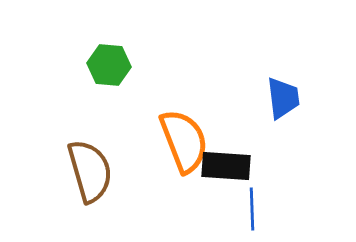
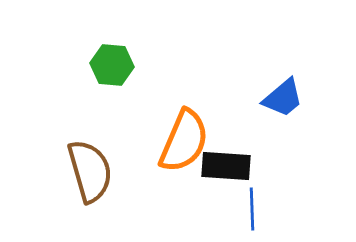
green hexagon: moved 3 px right
blue trapezoid: rotated 57 degrees clockwise
orange semicircle: rotated 44 degrees clockwise
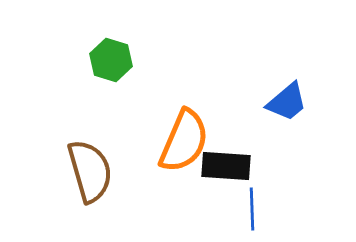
green hexagon: moved 1 px left, 5 px up; rotated 12 degrees clockwise
blue trapezoid: moved 4 px right, 4 px down
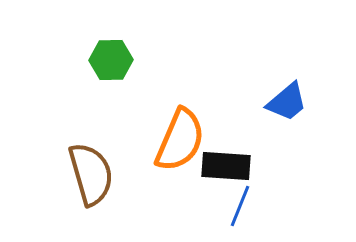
green hexagon: rotated 18 degrees counterclockwise
orange semicircle: moved 4 px left, 1 px up
brown semicircle: moved 1 px right, 3 px down
blue line: moved 12 px left, 3 px up; rotated 24 degrees clockwise
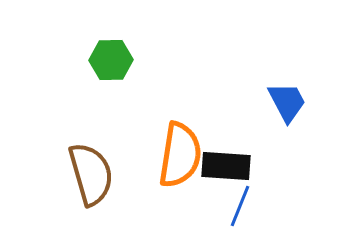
blue trapezoid: rotated 78 degrees counterclockwise
orange semicircle: moved 15 px down; rotated 14 degrees counterclockwise
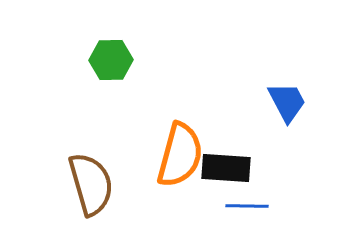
orange semicircle: rotated 6 degrees clockwise
black rectangle: moved 2 px down
brown semicircle: moved 10 px down
blue line: moved 7 px right; rotated 69 degrees clockwise
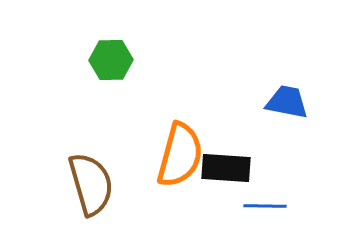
blue trapezoid: rotated 51 degrees counterclockwise
blue line: moved 18 px right
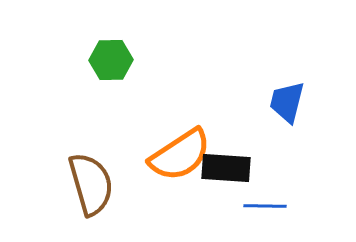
blue trapezoid: rotated 87 degrees counterclockwise
orange semicircle: rotated 42 degrees clockwise
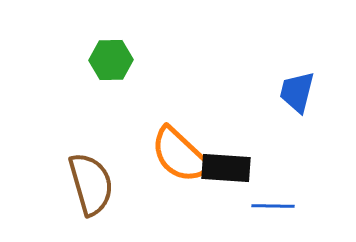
blue trapezoid: moved 10 px right, 10 px up
orange semicircle: rotated 76 degrees clockwise
blue line: moved 8 px right
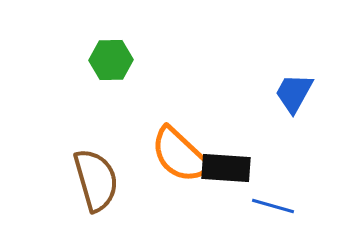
blue trapezoid: moved 3 px left, 1 px down; rotated 15 degrees clockwise
brown semicircle: moved 5 px right, 4 px up
blue line: rotated 15 degrees clockwise
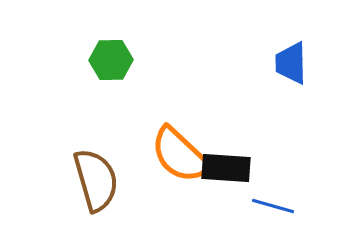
blue trapezoid: moved 3 px left, 30 px up; rotated 30 degrees counterclockwise
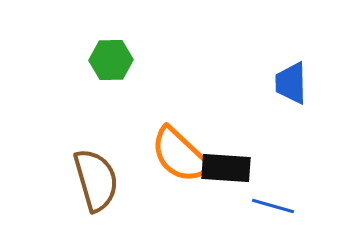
blue trapezoid: moved 20 px down
